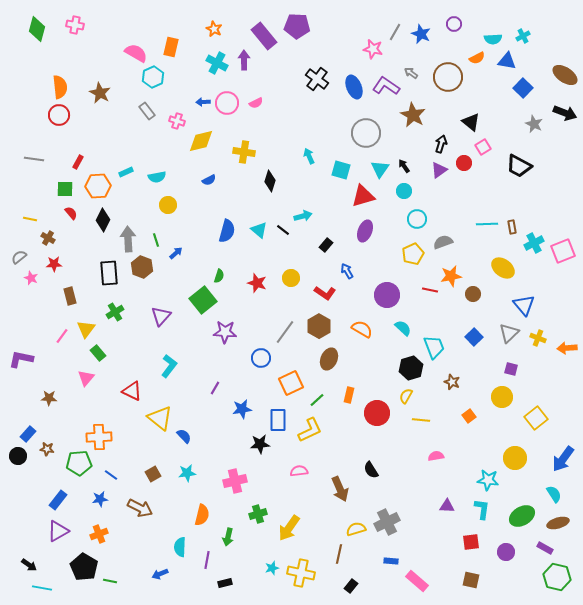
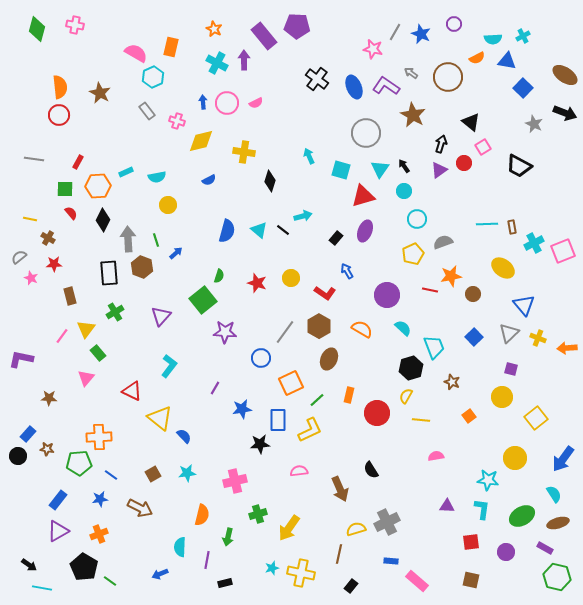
blue arrow at (203, 102): rotated 88 degrees clockwise
black rectangle at (326, 245): moved 10 px right, 7 px up
green line at (110, 581): rotated 24 degrees clockwise
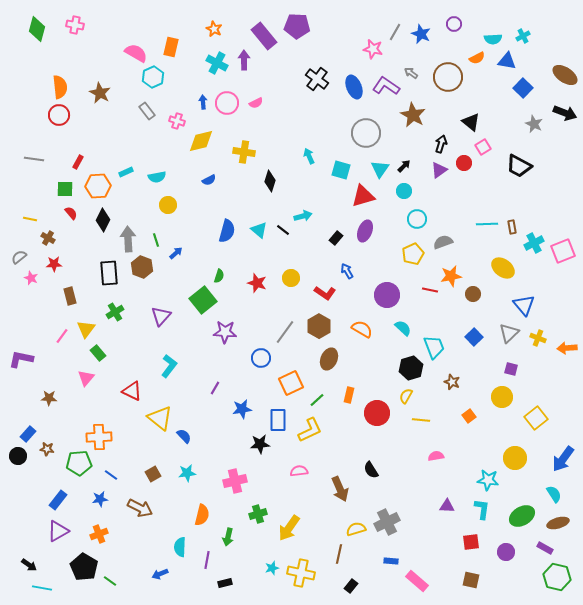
black arrow at (404, 166): rotated 80 degrees clockwise
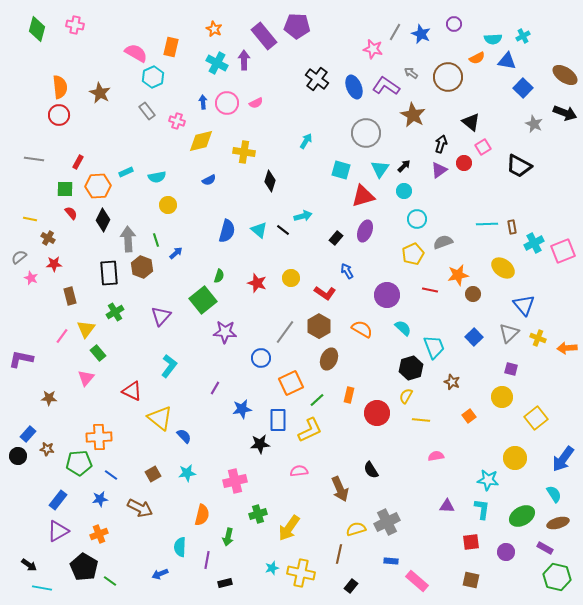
cyan arrow at (309, 156): moved 3 px left, 15 px up; rotated 56 degrees clockwise
orange star at (451, 276): moved 7 px right, 1 px up
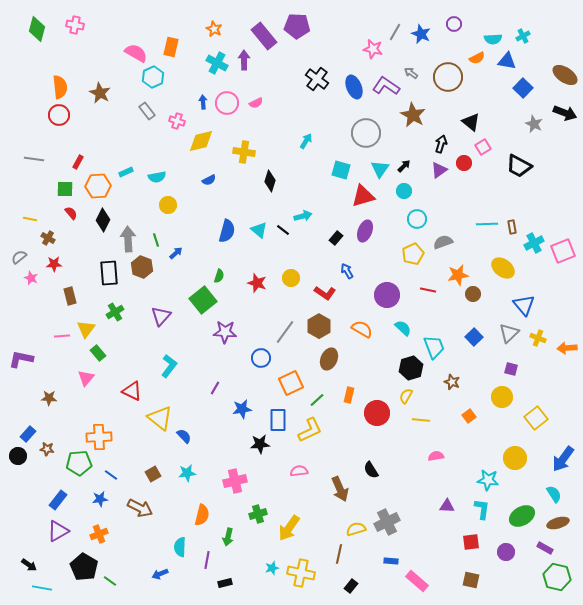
red line at (430, 290): moved 2 px left
pink line at (62, 336): rotated 49 degrees clockwise
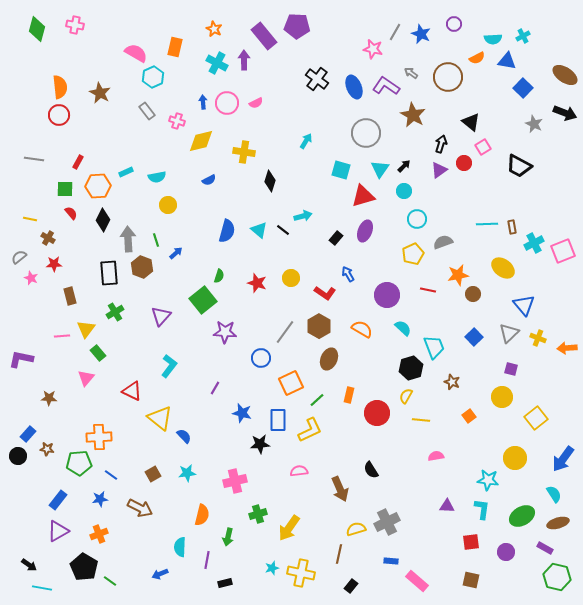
orange rectangle at (171, 47): moved 4 px right
blue arrow at (347, 271): moved 1 px right, 3 px down
blue star at (242, 409): moved 4 px down; rotated 24 degrees clockwise
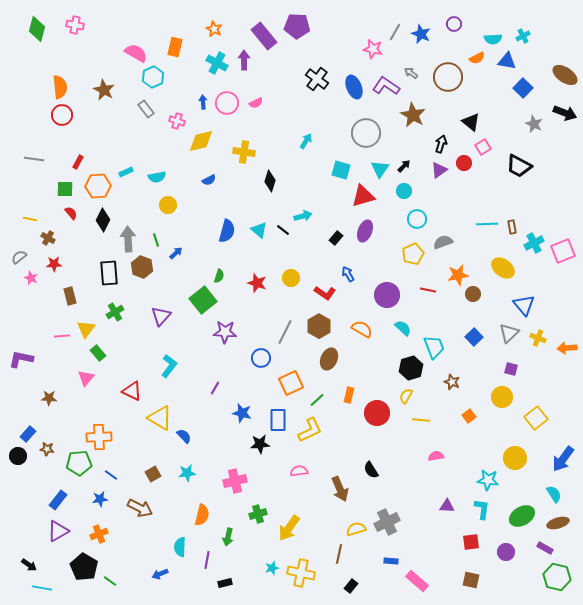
brown star at (100, 93): moved 4 px right, 3 px up
gray rectangle at (147, 111): moved 1 px left, 2 px up
red circle at (59, 115): moved 3 px right
gray line at (285, 332): rotated 10 degrees counterclockwise
yellow triangle at (160, 418): rotated 8 degrees counterclockwise
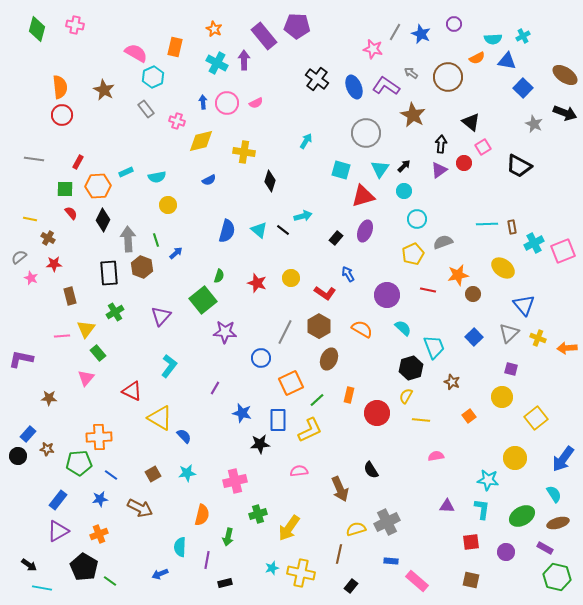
black arrow at (441, 144): rotated 12 degrees counterclockwise
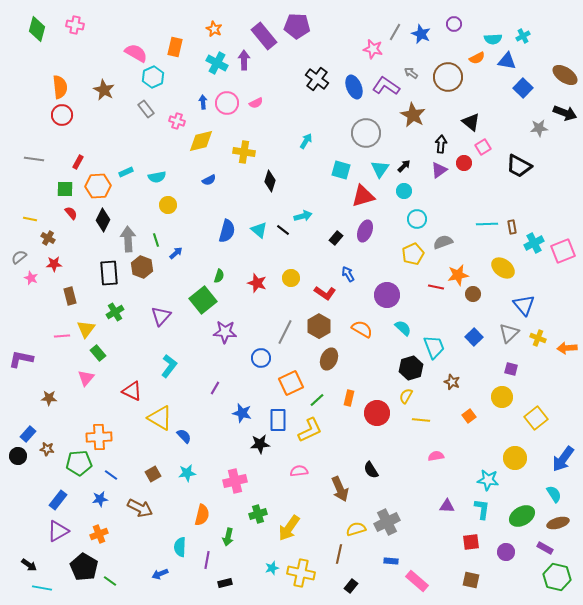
gray star at (534, 124): moved 5 px right, 4 px down; rotated 30 degrees counterclockwise
red line at (428, 290): moved 8 px right, 3 px up
orange rectangle at (349, 395): moved 3 px down
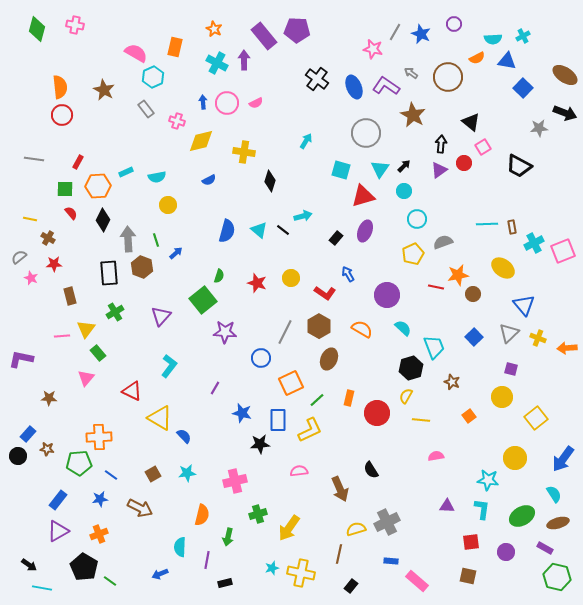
purple pentagon at (297, 26): moved 4 px down
brown square at (471, 580): moved 3 px left, 4 px up
